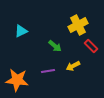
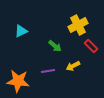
orange star: moved 1 px right, 1 px down
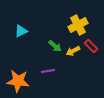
yellow arrow: moved 15 px up
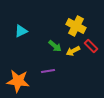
yellow cross: moved 2 px left, 1 px down; rotated 36 degrees counterclockwise
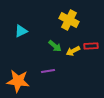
yellow cross: moved 7 px left, 6 px up
red rectangle: rotated 48 degrees counterclockwise
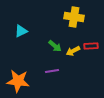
yellow cross: moved 5 px right, 3 px up; rotated 18 degrees counterclockwise
purple line: moved 4 px right
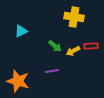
orange star: rotated 10 degrees clockwise
